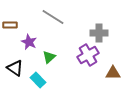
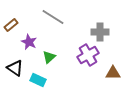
brown rectangle: moved 1 px right; rotated 40 degrees counterclockwise
gray cross: moved 1 px right, 1 px up
cyan rectangle: rotated 21 degrees counterclockwise
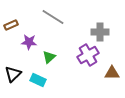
brown rectangle: rotated 16 degrees clockwise
purple star: rotated 21 degrees counterclockwise
black triangle: moved 2 px left, 6 px down; rotated 42 degrees clockwise
brown triangle: moved 1 px left
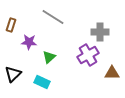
brown rectangle: rotated 48 degrees counterclockwise
cyan rectangle: moved 4 px right, 2 px down
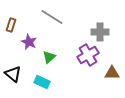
gray line: moved 1 px left
purple star: rotated 21 degrees clockwise
black triangle: rotated 36 degrees counterclockwise
